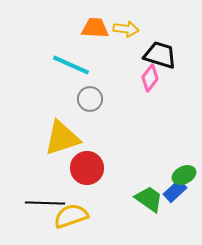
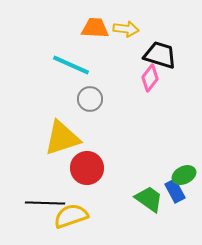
blue rectangle: rotated 75 degrees counterclockwise
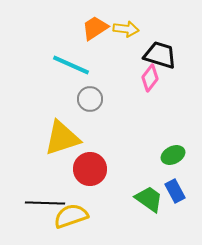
orange trapezoid: rotated 36 degrees counterclockwise
red circle: moved 3 px right, 1 px down
green ellipse: moved 11 px left, 20 px up
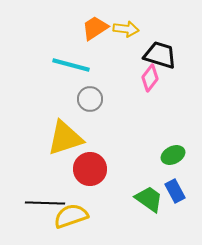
cyan line: rotated 9 degrees counterclockwise
yellow triangle: moved 3 px right
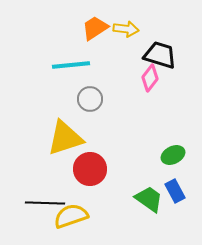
cyan line: rotated 21 degrees counterclockwise
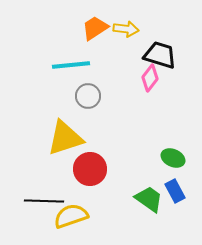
gray circle: moved 2 px left, 3 px up
green ellipse: moved 3 px down; rotated 50 degrees clockwise
black line: moved 1 px left, 2 px up
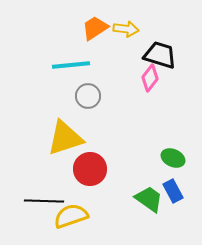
blue rectangle: moved 2 px left
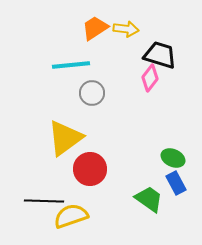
gray circle: moved 4 px right, 3 px up
yellow triangle: rotated 18 degrees counterclockwise
blue rectangle: moved 3 px right, 8 px up
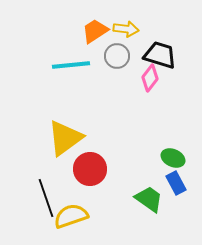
orange trapezoid: moved 3 px down
gray circle: moved 25 px right, 37 px up
black line: moved 2 px right, 3 px up; rotated 69 degrees clockwise
